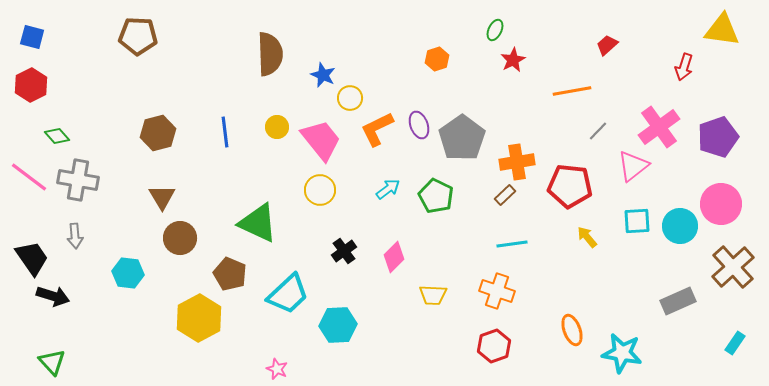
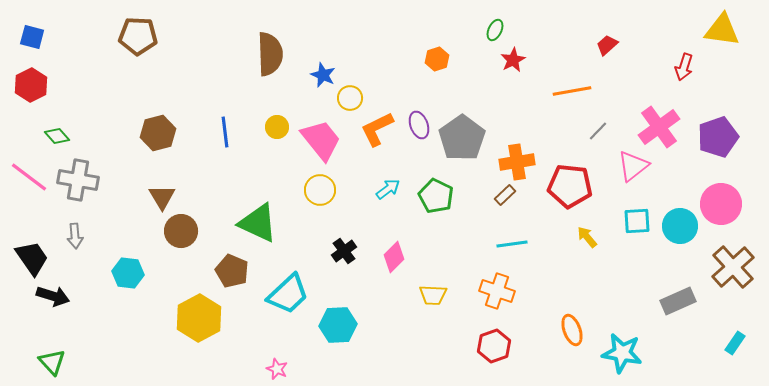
brown circle at (180, 238): moved 1 px right, 7 px up
brown pentagon at (230, 274): moved 2 px right, 3 px up
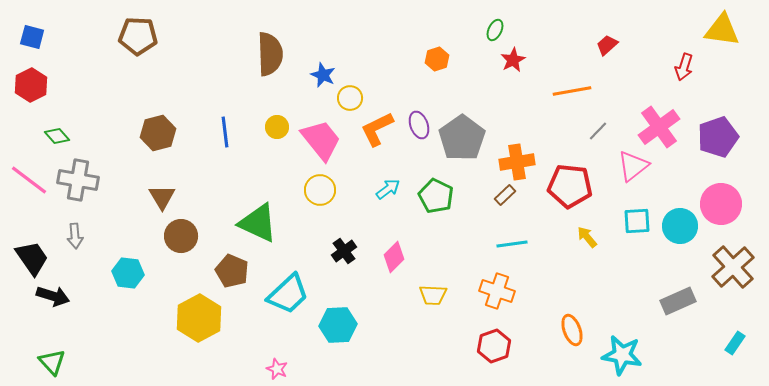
pink line at (29, 177): moved 3 px down
brown circle at (181, 231): moved 5 px down
cyan star at (622, 353): moved 2 px down
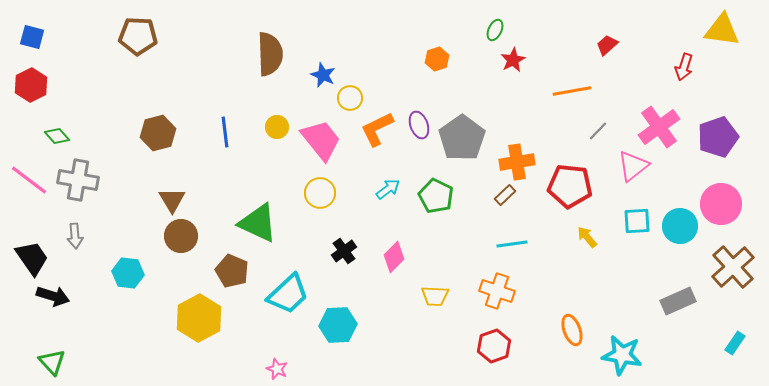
yellow circle at (320, 190): moved 3 px down
brown triangle at (162, 197): moved 10 px right, 3 px down
yellow trapezoid at (433, 295): moved 2 px right, 1 px down
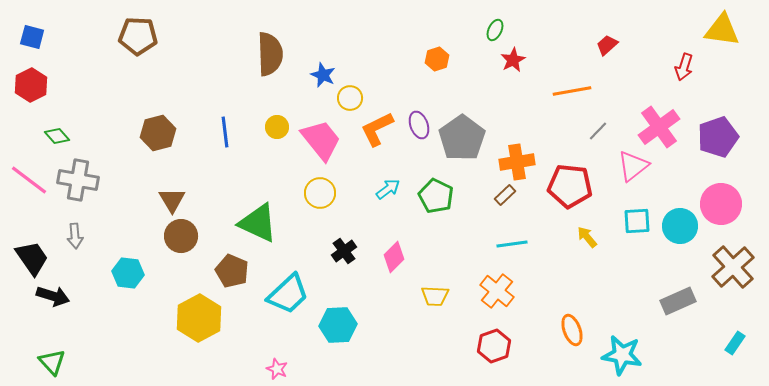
orange cross at (497, 291): rotated 20 degrees clockwise
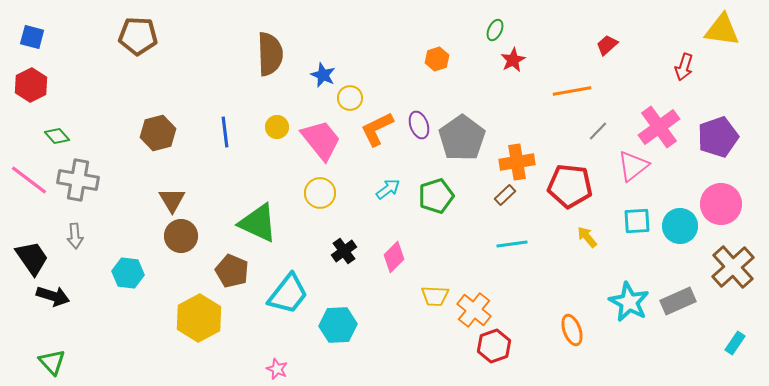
green pentagon at (436, 196): rotated 28 degrees clockwise
orange cross at (497, 291): moved 23 px left, 19 px down
cyan trapezoid at (288, 294): rotated 9 degrees counterclockwise
cyan star at (622, 355): moved 7 px right, 53 px up; rotated 18 degrees clockwise
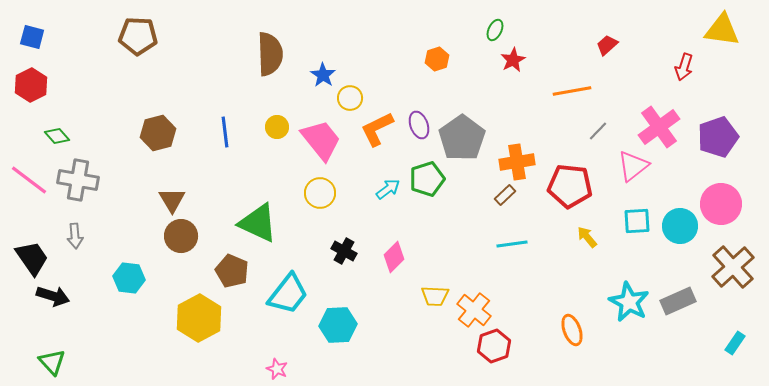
blue star at (323, 75): rotated 10 degrees clockwise
green pentagon at (436, 196): moved 9 px left, 17 px up
black cross at (344, 251): rotated 25 degrees counterclockwise
cyan hexagon at (128, 273): moved 1 px right, 5 px down
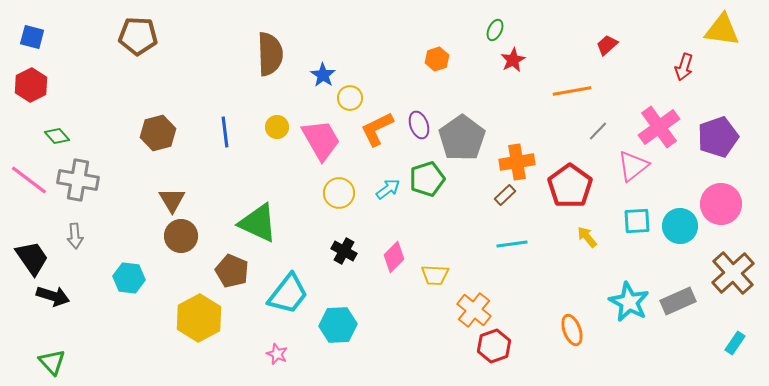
pink trapezoid at (321, 140): rotated 9 degrees clockwise
red pentagon at (570, 186): rotated 30 degrees clockwise
yellow circle at (320, 193): moved 19 px right
brown cross at (733, 267): moved 6 px down
yellow trapezoid at (435, 296): moved 21 px up
pink star at (277, 369): moved 15 px up
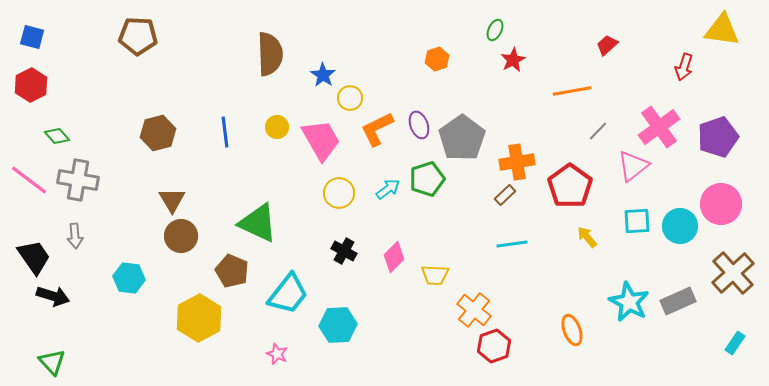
black trapezoid at (32, 258): moved 2 px right, 1 px up
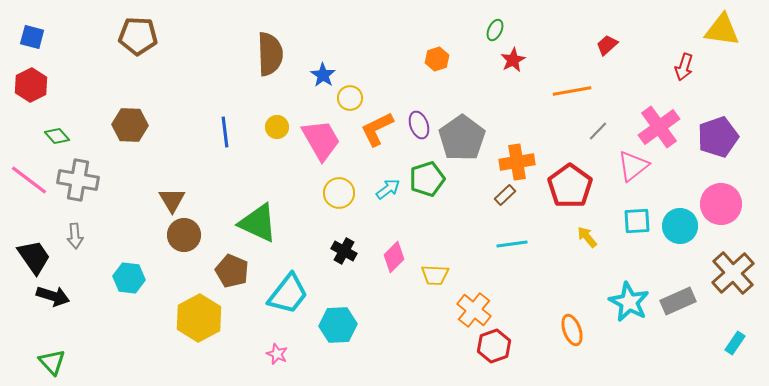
brown hexagon at (158, 133): moved 28 px left, 8 px up; rotated 16 degrees clockwise
brown circle at (181, 236): moved 3 px right, 1 px up
